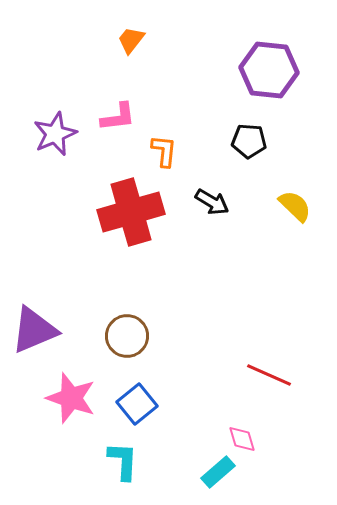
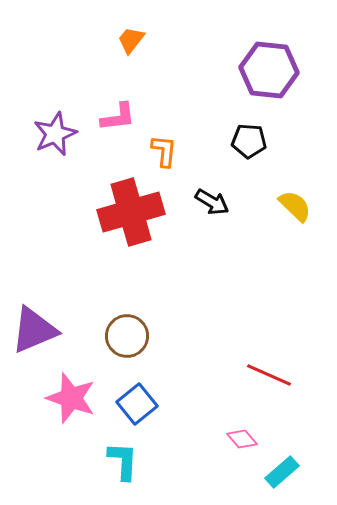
pink diamond: rotated 24 degrees counterclockwise
cyan rectangle: moved 64 px right
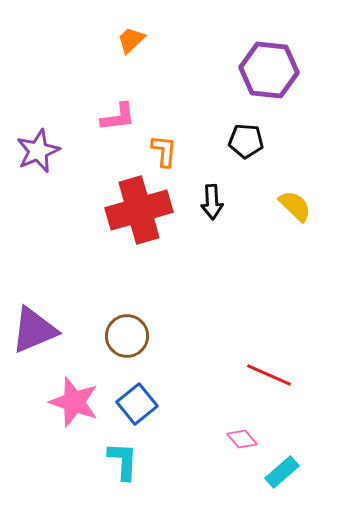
orange trapezoid: rotated 8 degrees clockwise
purple star: moved 17 px left, 17 px down
black pentagon: moved 3 px left
black arrow: rotated 56 degrees clockwise
red cross: moved 8 px right, 2 px up
pink star: moved 3 px right, 4 px down
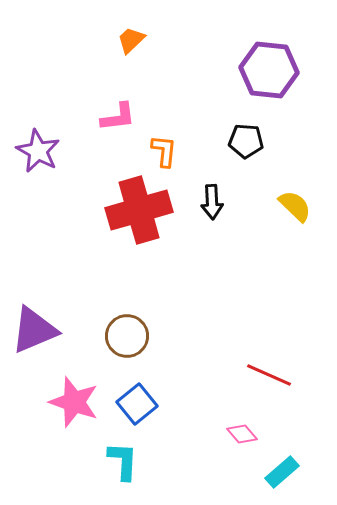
purple star: rotated 21 degrees counterclockwise
pink diamond: moved 5 px up
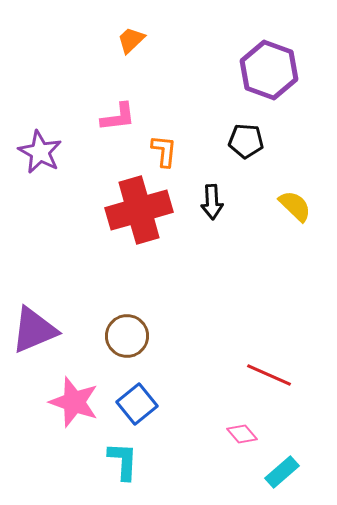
purple hexagon: rotated 14 degrees clockwise
purple star: moved 2 px right, 1 px down
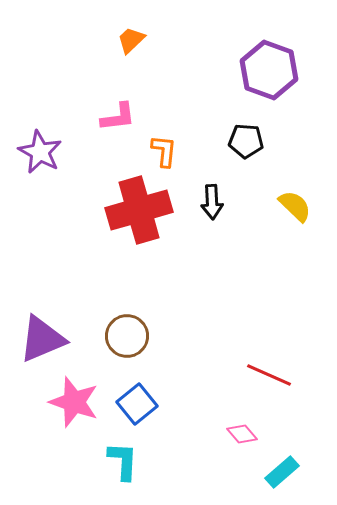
purple triangle: moved 8 px right, 9 px down
